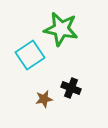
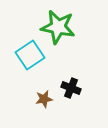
green star: moved 3 px left, 2 px up
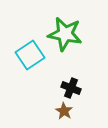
green star: moved 7 px right, 7 px down
brown star: moved 20 px right, 12 px down; rotated 30 degrees counterclockwise
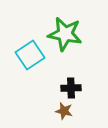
black cross: rotated 24 degrees counterclockwise
brown star: rotated 18 degrees counterclockwise
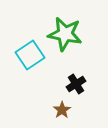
black cross: moved 5 px right, 4 px up; rotated 30 degrees counterclockwise
brown star: moved 2 px left, 1 px up; rotated 24 degrees clockwise
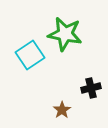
black cross: moved 15 px right, 4 px down; rotated 18 degrees clockwise
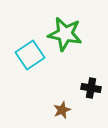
black cross: rotated 24 degrees clockwise
brown star: rotated 12 degrees clockwise
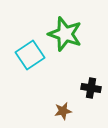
green star: rotated 8 degrees clockwise
brown star: moved 1 px right, 1 px down; rotated 12 degrees clockwise
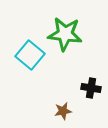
green star: rotated 12 degrees counterclockwise
cyan square: rotated 16 degrees counterclockwise
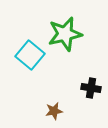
green star: rotated 20 degrees counterclockwise
brown star: moved 9 px left
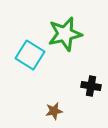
cyan square: rotated 8 degrees counterclockwise
black cross: moved 2 px up
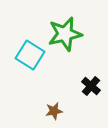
black cross: rotated 30 degrees clockwise
